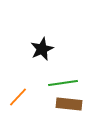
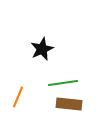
orange line: rotated 20 degrees counterclockwise
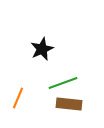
green line: rotated 12 degrees counterclockwise
orange line: moved 1 px down
